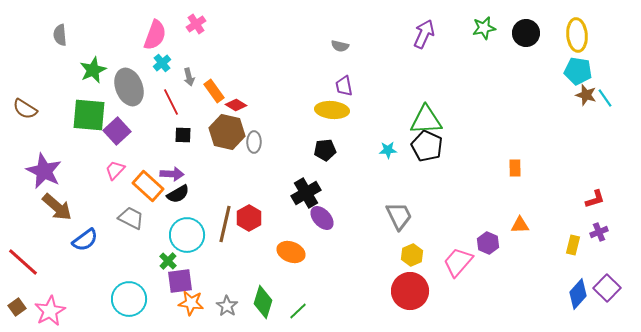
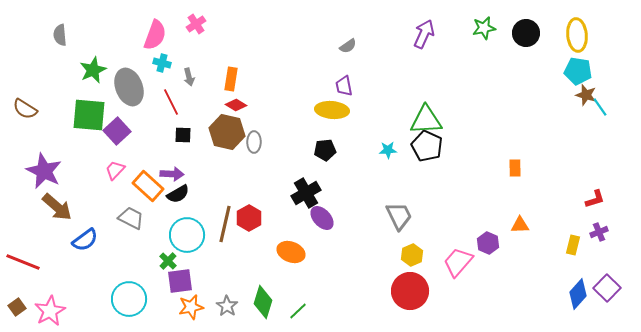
gray semicircle at (340, 46): moved 8 px right; rotated 48 degrees counterclockwise
cyan cross at (162, 63): rotated 36 degrees counterclockwise
orange rectangle at (214, 91): moved 17 px right, 12 px up; rotated 45 degrees clockwise
cyan line at (605, 98): moved 5 px left, 9 px down
red line at (23, 262): rotated 20 degrees counterclockwise
orange star at (191, 303): moved 4 px down; rotated 20 degrees counterclockwise
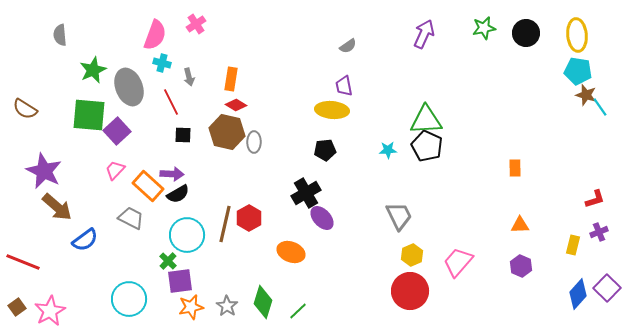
purple hexagon at (488, 243): moved 33 px right, 23 px down
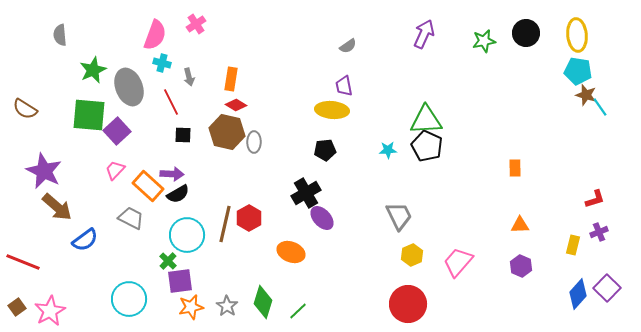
green star at (484, 28): moved 13 px down
red circle at (410, 291): moved 2 px left, 13 px down
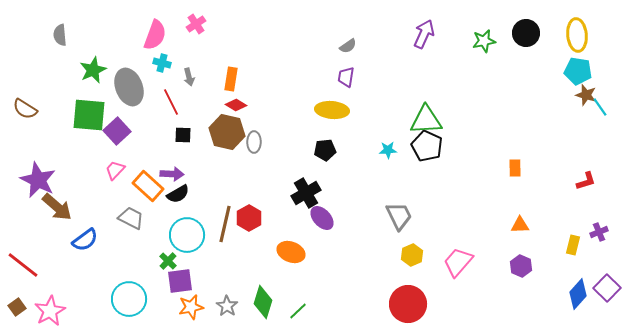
purple trapezoid at (344, 86): moved 2 px right, 9 px up; rotated 20 degrees clockwise
purple star at (44, 171): moved 6 px left, 9 px down
red L-shape at (595, 199): moved 9 px left, 18 px up
red line at (23, 262): moved 3 px down; rotated 16 degrees clockwise
